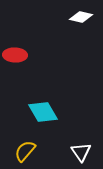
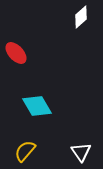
white diamond: rotated 55 degrees counterclockwise
red ellipse: moved 1 px right, 2 px up; rotated 45 degrees clockwise
cyan diamond: moved 6 px left, 6 px up
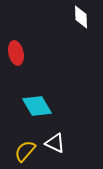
white diamond: rotated 50 degrees counterclockwise
red ellipse: rotated 30 degrees clockwise
white triangle: moved 26 px left, 9 px up; rotated 30 degrees counterclockwise
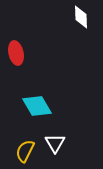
white triangle: rotated 35 degrees clockwise
yellow semicircle: rotated 15 degrees counterclockwise
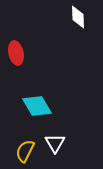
white diamond: moved 3 px left
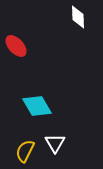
red ellipse: moved 7 px up; rotated 30 degrees counterclockwise
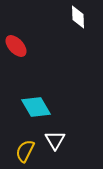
cyan diamond: moved 1 px left, 1 px down
white triangle: moved 3 px up
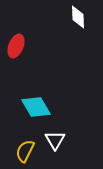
red ellipse: rotated 65 degrees clockwise
